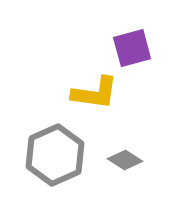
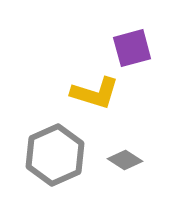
yellow L-shape: rotated 9 degrees clockwise
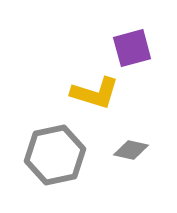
gray hexagon: rotated 12 degrees clockwise
gray diamond: moved 6 px right, 10 px up; rotated 20 degrees counterclockwise
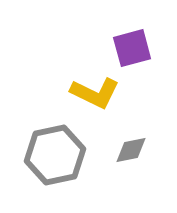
yellow L-shape: rotated 9 degrees clockwise
gray diamond: rotated 24 degrees counterclockwise
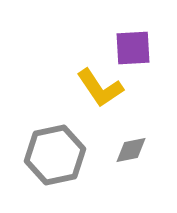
purple square: moved 1 px right; rotated 12 degrees clockwise
yellow L-shape: moved 5 px right, 5 px up; rotated 30 degrees clockwise
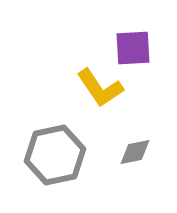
gray diamond: moved 4 px right, 2 px down
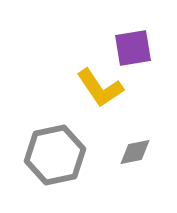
purple square: rotated 6 degrees counterclockwise
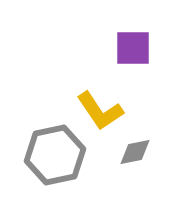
purple square: rotated 9 degrees clockwise
yellow L-shape: moved 23 px down
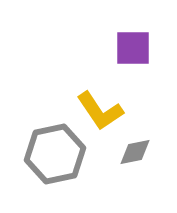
gray hexagon: moved 1 px up
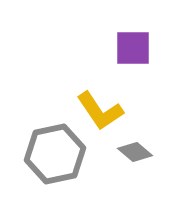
gray diamond: rotated 52 degrees clockwise
